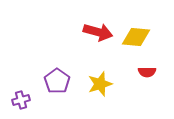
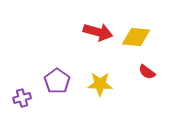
red semicircle: rotated 36 degrees clockwise
yellow star: rotated 20 degrees clockwise
purple cross: moved 1 px right, 2 px up
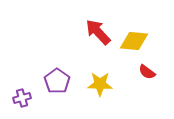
red arrow: rotated 148 degrees counterclockwise
yellow diamond: moved 2 px left, 4 px down
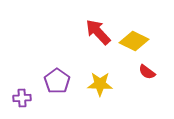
yellow diamond: rotated 20 degrees clockwise
purple cross: rotated 12 degrees clockwise
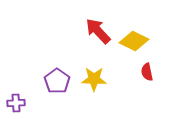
red arrow: moved 1 px up
red semicircle: rotated 42 degrees clockwise
yellow star: moved 6 px left, 5 px up
purple cross: moved 6 px left, 5 px down
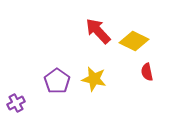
yellow star: rotated 10 degrees clockwise
purple cross: rotated 24 degrees counterclockwise
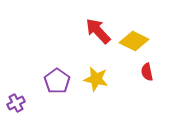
yellow star: moved 2 px right
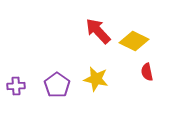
purple pentagon: moved 4 px down
purple cross: moved 17 px up; rotated 24 degrees clockwise
